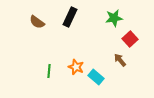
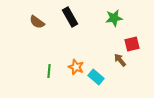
black rectangle: rotated 54 degrees counterclockwise
red square: moved 2 px right, 5 px down; rotated 28 degrees clockwise
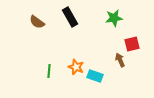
brown arrow: rotated 16 degrees clockwise
cyan rectangle: moved 1 px left, 1 px up; rotated 21 degrees counterclockwise
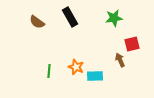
cyan rectangle: rotated 21 degrees counterclockwise
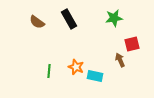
black rectangle: moved 1 px left, 2 px down
cyan rectangle: rotated 14 degrees clockwise
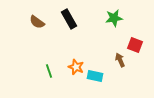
red square: moved 3 px right, 1 px down; rotated 35 degrees clockwise
green line: rotated 24 degrees counterclockwise
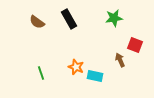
green line: moved 8 px left, 2 px down
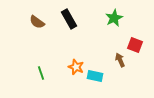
green star: rotated 18 degrees counterclockwise
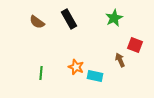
green line: rotated 24 degrees clockwise
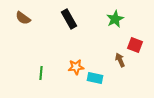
green star: moved 1 px right, 1 px down
brown semicircle: moved 14 px left, 4 px up
orange star: rotated 28 degrees counterclockwise
cyan rectangle: moved 2 px down
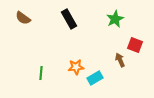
cyan rectangle: rotated 42 degrees counterclockwise
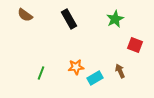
brown semicircle: moved 2 px right, 3 px up
brown arrow: moved 11 px down
green line: rotated 16 degrees clockwise
